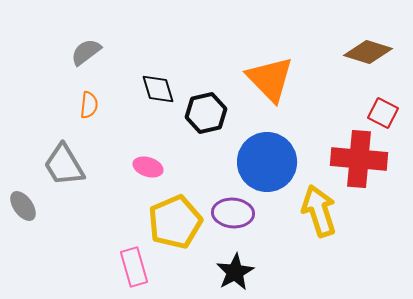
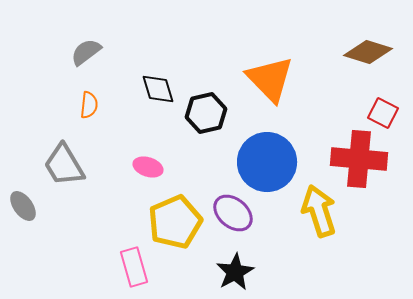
purple ellipse: rotated 36 degrees clockwise
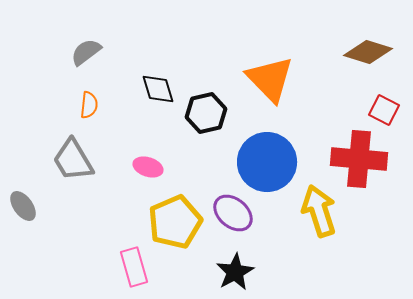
red square: moved 1 px right, 3 px up
gray trapezoid: moved 9 px right, 5 px up
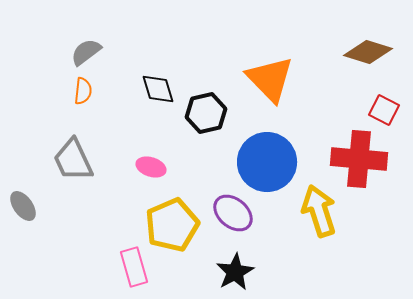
orange semicircle: moved 6 px left, 14 px up
gray trapezoid: rotated 6 degrees clockwise
pink ellipse: moved 3 px right
yellow pentagon: moved 3 px left, 3 px down
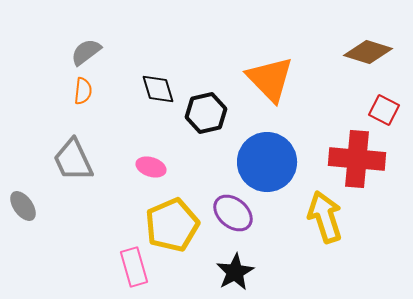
red cross: moved 2 px left
yellow arrow: moved 6 px right, 6 px down
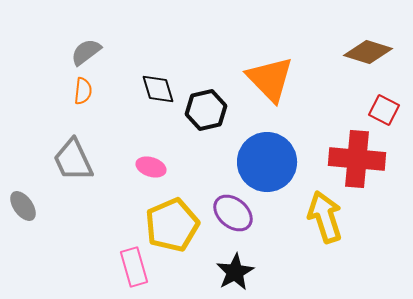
black hexagon: moved 3 px up
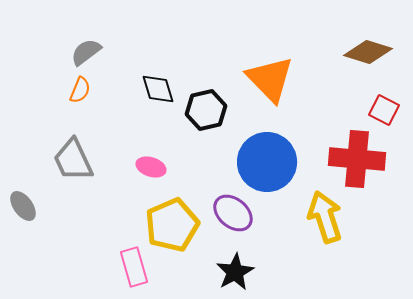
orange semicircle: moved 3 px left, 1 px up; rotated 16 degrees clockwise
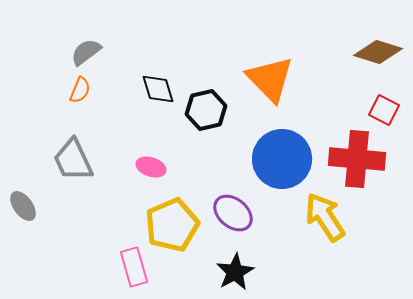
brown diamond: moved 10 px right
blue circle: moved 15 px right, 3 px up
yellow arrow: rotated 15 degrees counterclockwise
